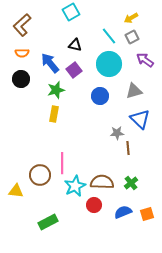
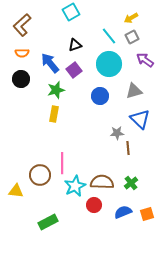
black triangle: rotated 32 degrees counterclockwise
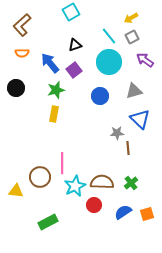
cyan circle: moved 2 px up
black circle: moved 5 px left, 9 px down
brown circle: moved 2 px down
blue semicircle: rotated 12 degrees counterclockwise
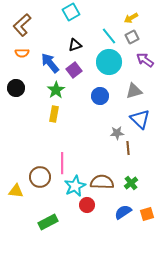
green star: rotated 18 degrees counterclockwise
red circle: moved 7 px left
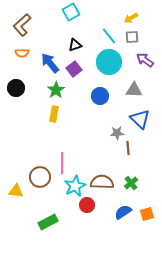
gray square: rotated 24 degrees clockwise
purple square: moved 1 px up
gray triangle: moved 1 px up; rotated 18 degrees clockwise
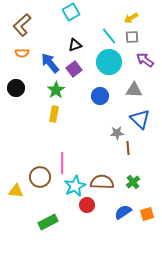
green cross: moved 2 px right, 1 px up
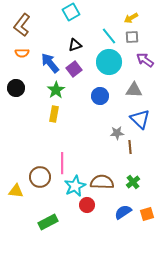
brown L-shape: rotated 10 degrees counterclockwise
brown line: moved 2 px right, 1 px up
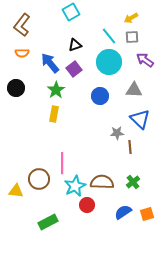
brown circle: moved 1 px left, 2 px down
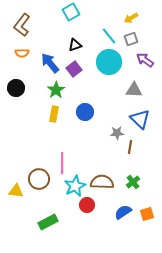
gray square: moved 1 px left, 2 px down; rotated 16 degrees counterclockwise
blue circle: moved 15 px left, 16 px down
brown line: rotated 16 degrees clockwise
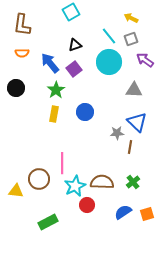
yellow arrow: rotated 56 degrees clockwise
brown L-shape: rotated 30 degrees counterclockwise
blue triangle: moved 3 px left, 3 px down
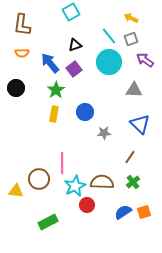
blue triangle: moved 3 px right, 2 px down
gray star: moved 13 px left
brown line: moved 10 px down; rotated 24 degrees clockwise
orange square: moved 3 px left, 2 px up
